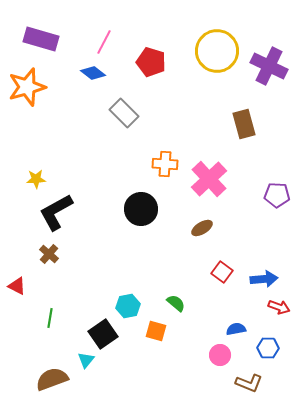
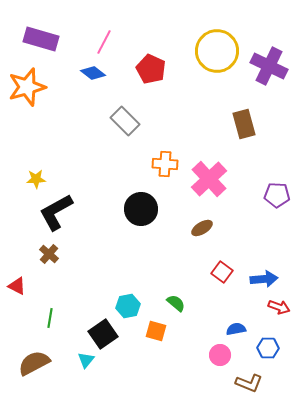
red pentagon: moved 7 px down; rotated 8 degrees clockwise
gray rectangle: moved 1 px right, 8 px down
brown semicircle: moved 18 px left, 16 px up; rotated 8 degrees counterclockwise
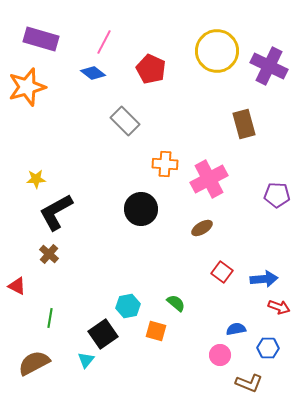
pink cross: rotated 15 degrees clockwise
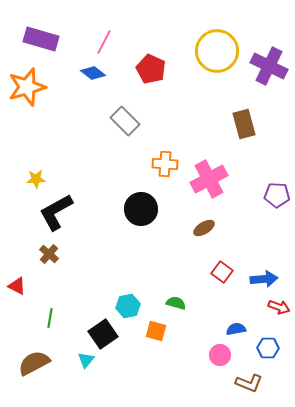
brown ellipse: moved 2 px right
green semicircle: rotated 24 degrees counterclockwise
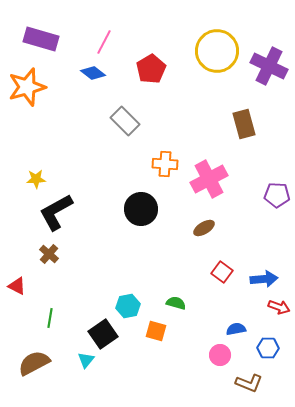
red pentagon: rotated 16 degrees clockwise
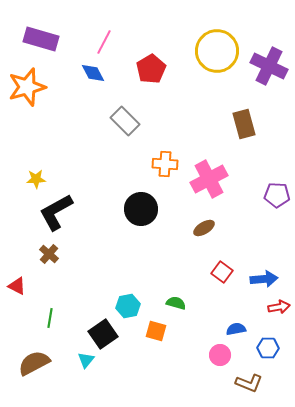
blue diamond: rotated 25 degrees clockwise
red arrow: rotated 30 degrees counterclockwise
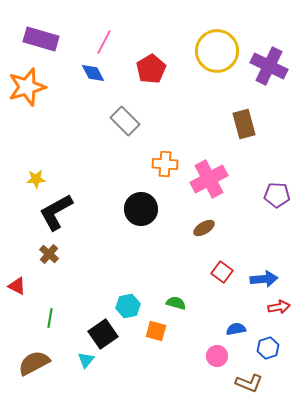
blue hexagon: rotated 20 degrees counterclockwise
pink circle: moved 3 px left, 1 px down
